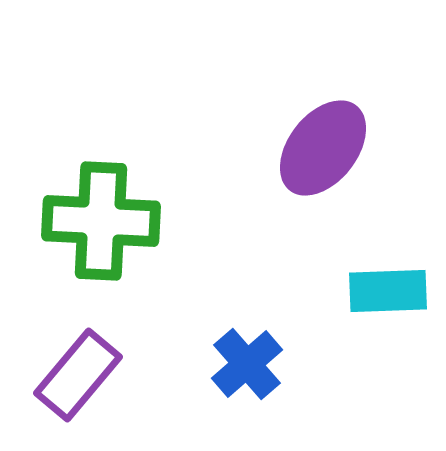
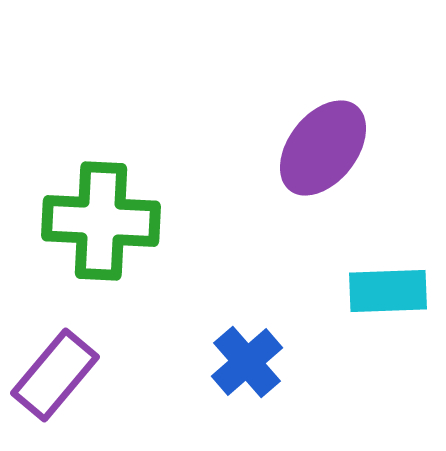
blue cross: moved 2 px up
purple rectangle: moved 23 px left
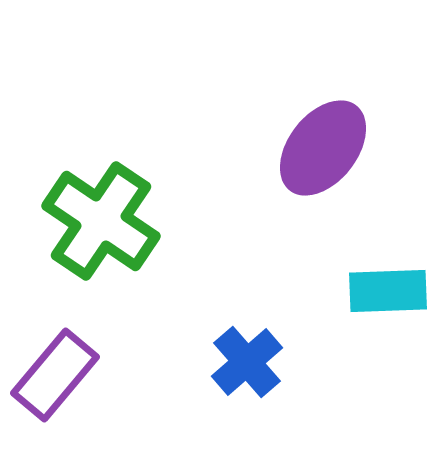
green cross: rotated 31 degrees clockwise
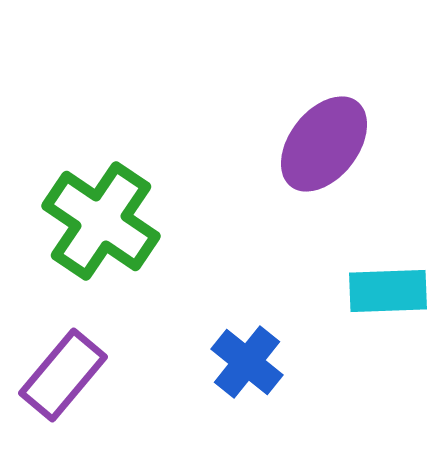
purple ellipse: moved 1 px right, 4 px up
blue cross: rotated 10 degrees counterclockwise
purple rectangle: moved 8 px right
